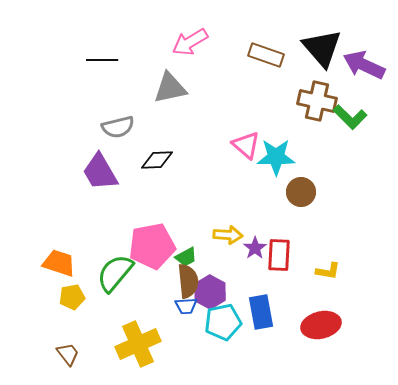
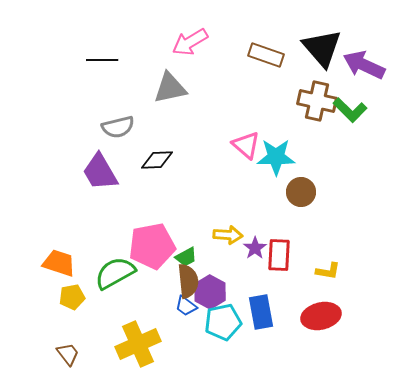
green L-shape: moved 7 px up
green semicircle: rotated 21 degrees clockwise
blue trapezoid: rotated 40 degrees clockwise
red ellipse: moved 9 px up
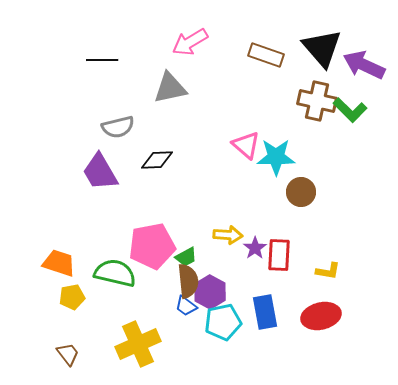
green semicircle: rotated 42 degrees clockwise
blue rectangle: moved 4 px right
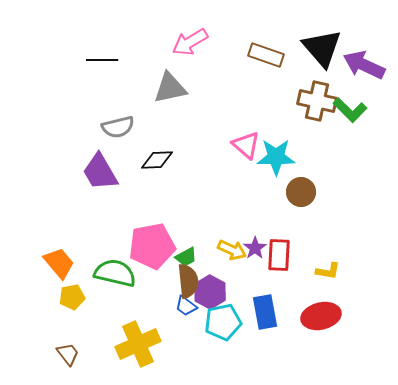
yellow arrow: moved 4 px right, 15 px down; rotated 20 degrees clockwise
orange trapezoid: rotated 32 degrees clockwise
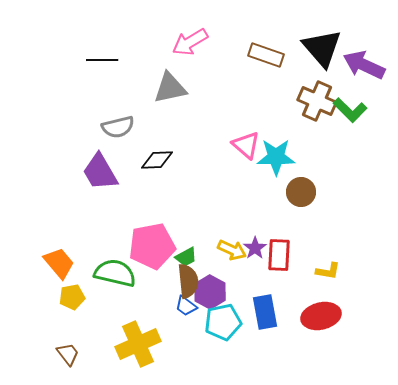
brown cross: rotated 12 degrees clockwise
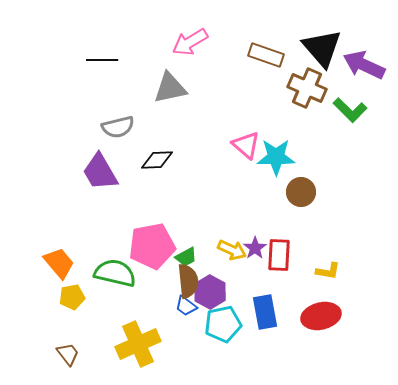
brown cross: moved 10 px left, 13 px up
cyan pentagon: moved 2 px down
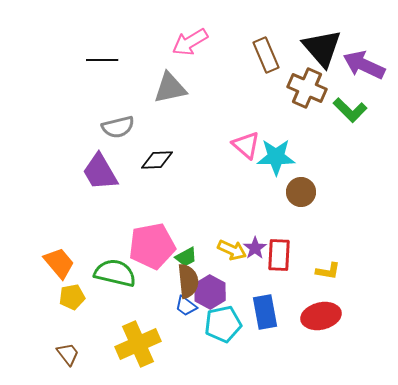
brown rectangle: rotated 48 degrees clockwise
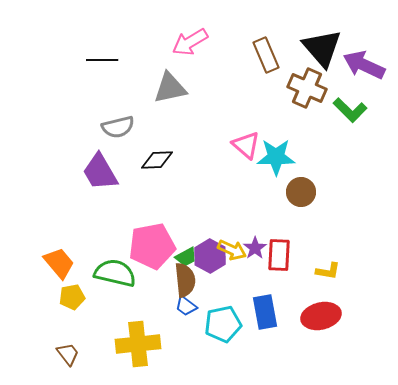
brown semicircle: moved 3 px left, 1 px up
purple hexagon: moved 36 px up
yellow cross: rotated 18 degrees clockwise
